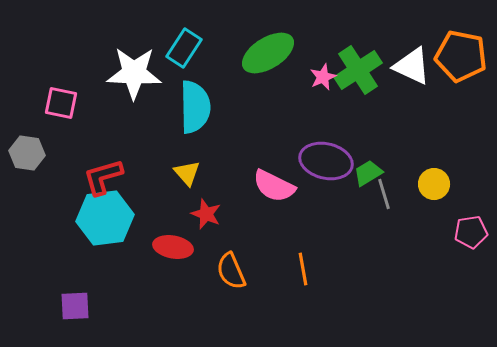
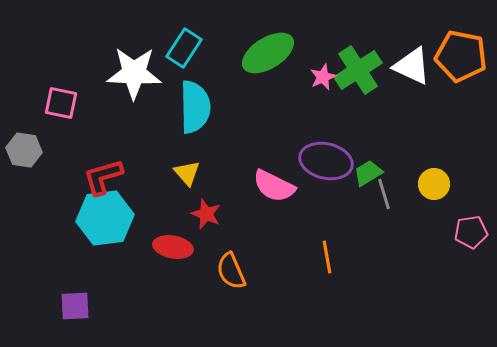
gray hexagon: moved 3 px left, 3 px up
orange line: moved 24 px right, 12 px up
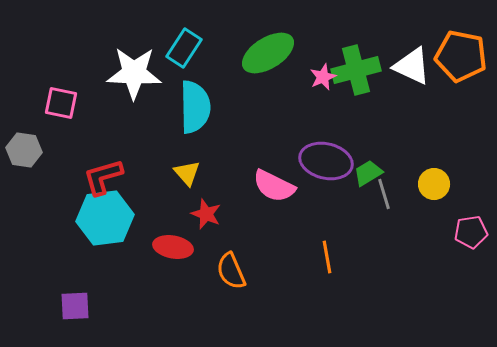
green cross: moved 2 px left; rotated 18 degrees clockwise
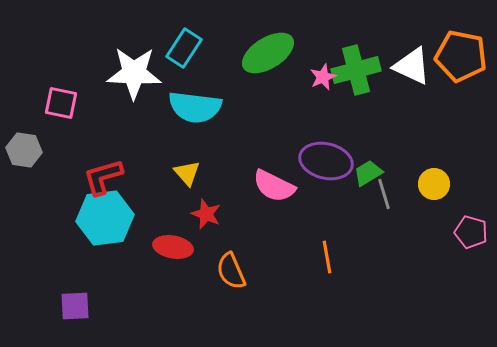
cyan semicircle: rotated 98 degrees clockwise
pink pentagon: rotated 24 degrees clockwise
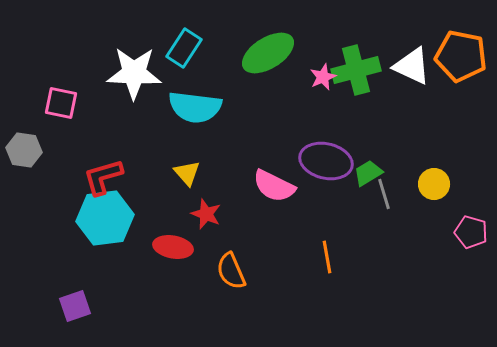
purple square: rotated 16 degrees counterclockwise
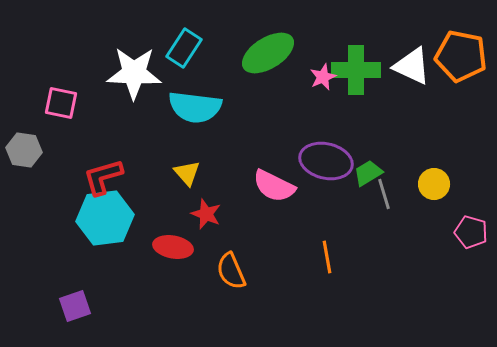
green cross: rotated 15 degrees clockwise
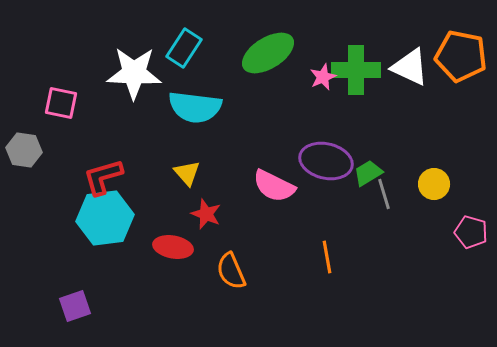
white triangle: moved 2 px left, 1 px down
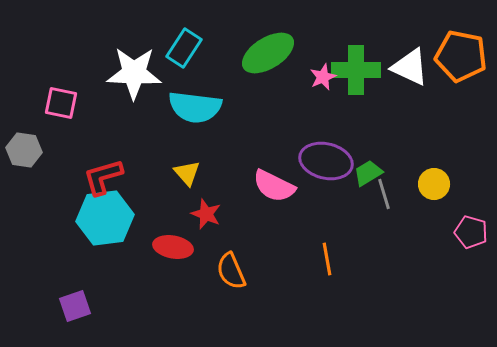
orange line: moved 2 px down
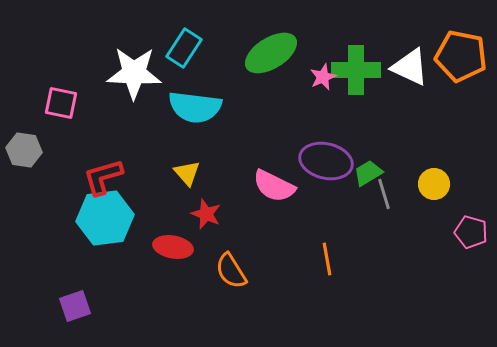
green ellipse: moved 3 px right
orange semicircle: rotated 9 degrees counterclockwise
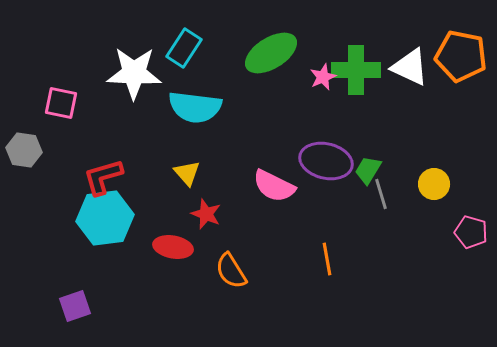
green trapezoid: moved 3 px up; rotated 28 degrees counterclockwise
gray line: moved 3 px left
